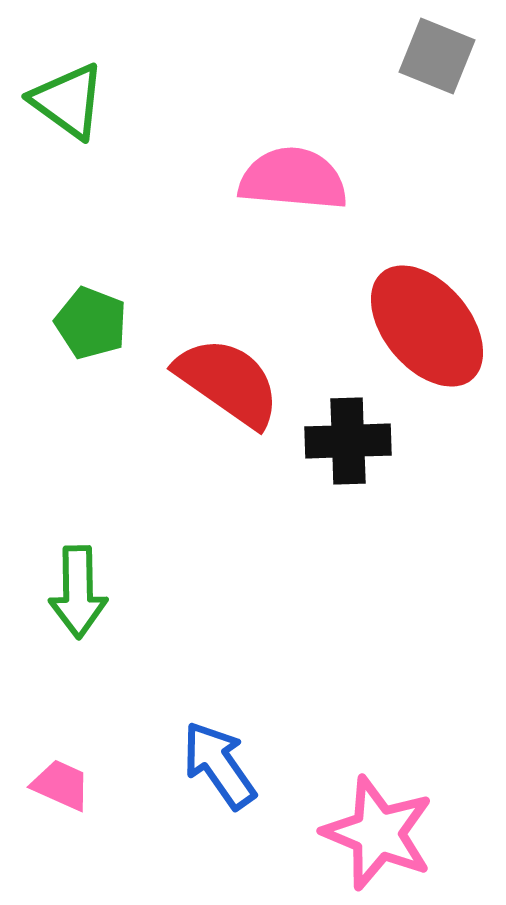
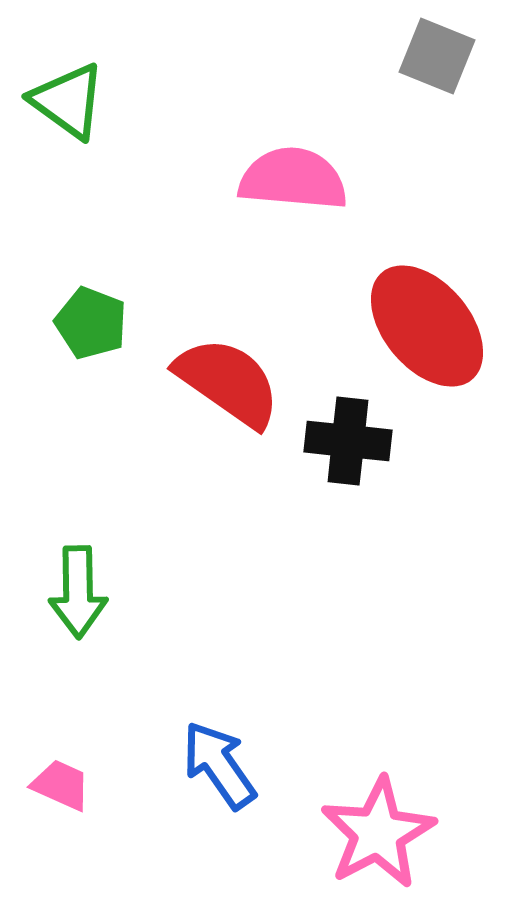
black cross: rotated 8 degrees clockwise
pink star: rotated 22 degrees clockwise
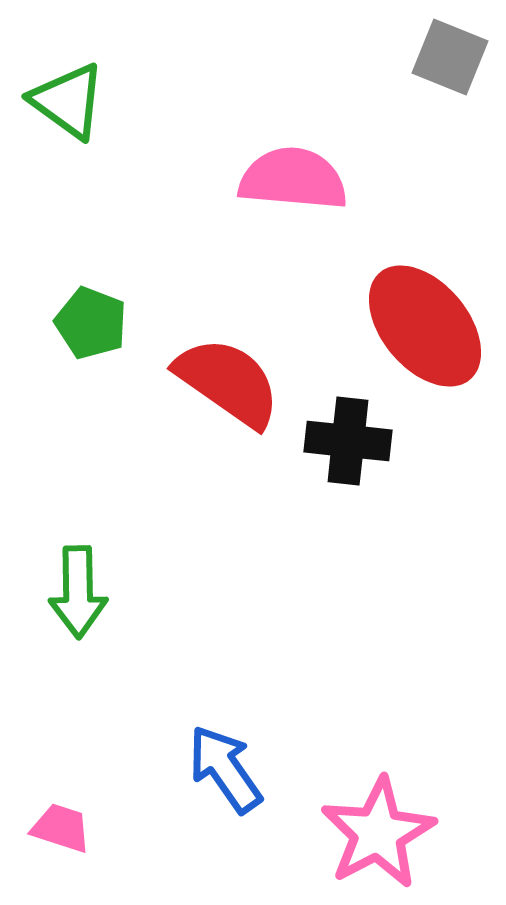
gray square: moved 13 px right, 1 px down
red ellipse: moved 2 px left
blue arrow: moved 6 px right, 4 px down
pink trapezoid: moved 43 px down; rotated 6 degrees counterclockwise
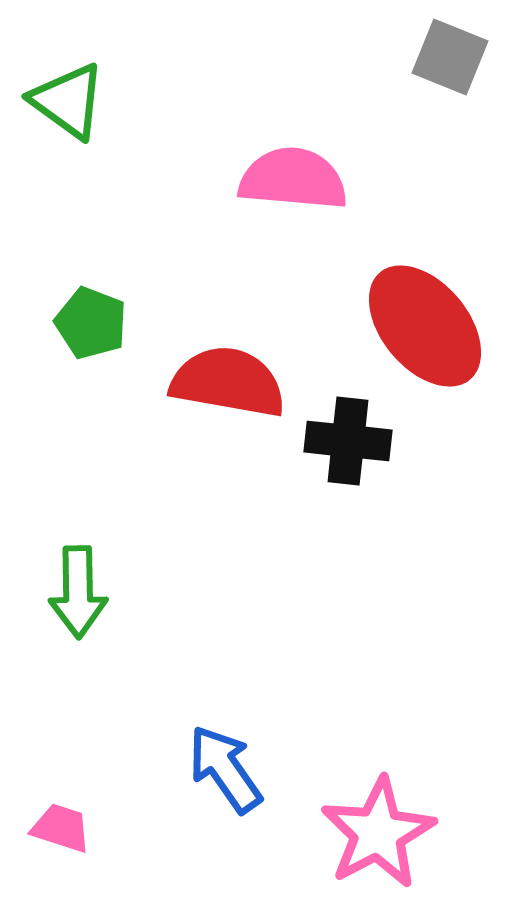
red semicircle: rotated 25 degrees counterclockwise
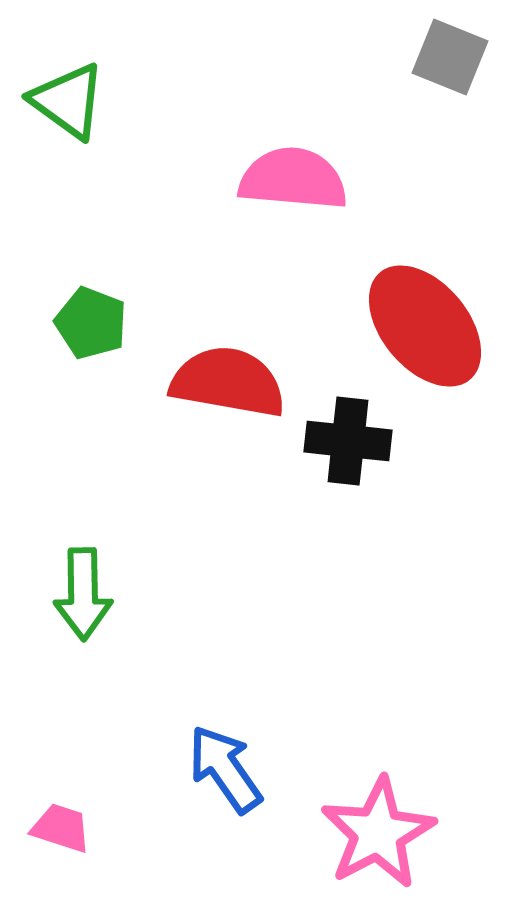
green arrow: moved 5 px right, 2 px down
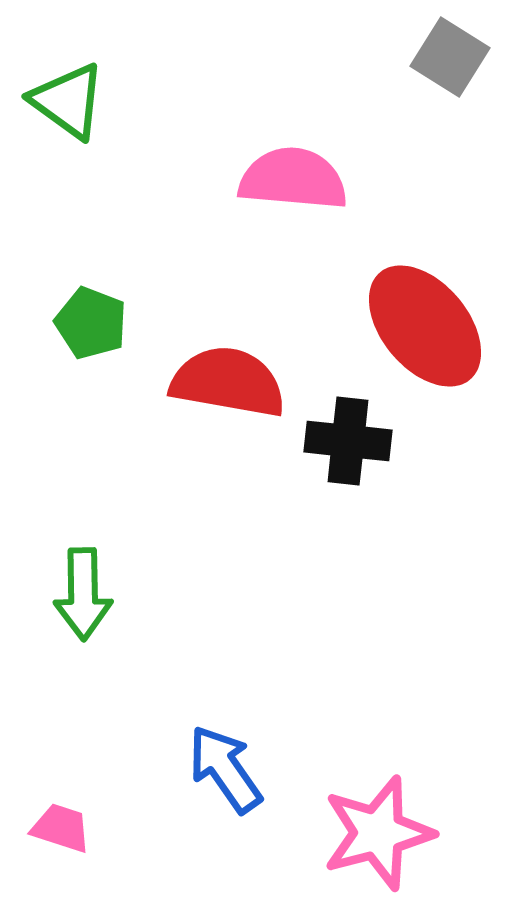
gray square: rotated 10 degrees clockwise
pink star: rotated 13 degrees clockwise
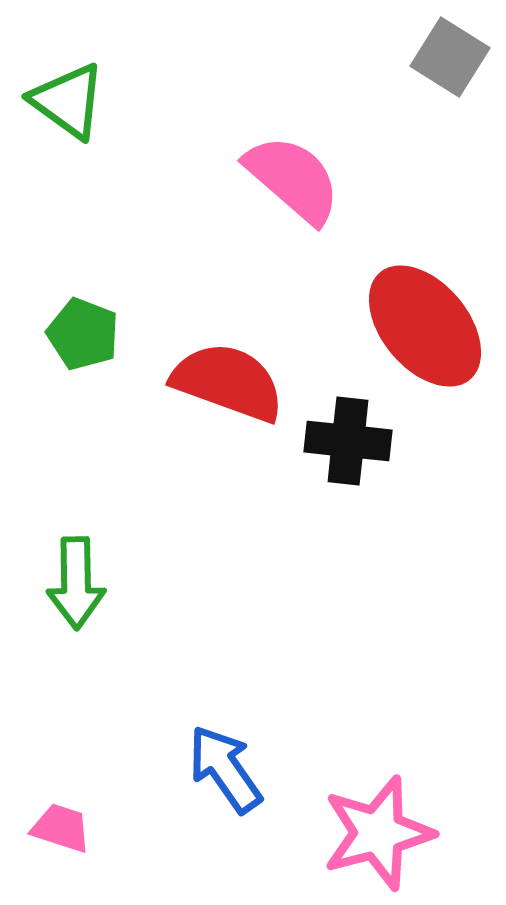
pink semicircle: rotated 36 degrees clockwise
green pentagon: moved 8 px left, 11 px down
red semicircle: rotated 10 degrees clockwise
green arrow: moved 7 px left, 11 px up
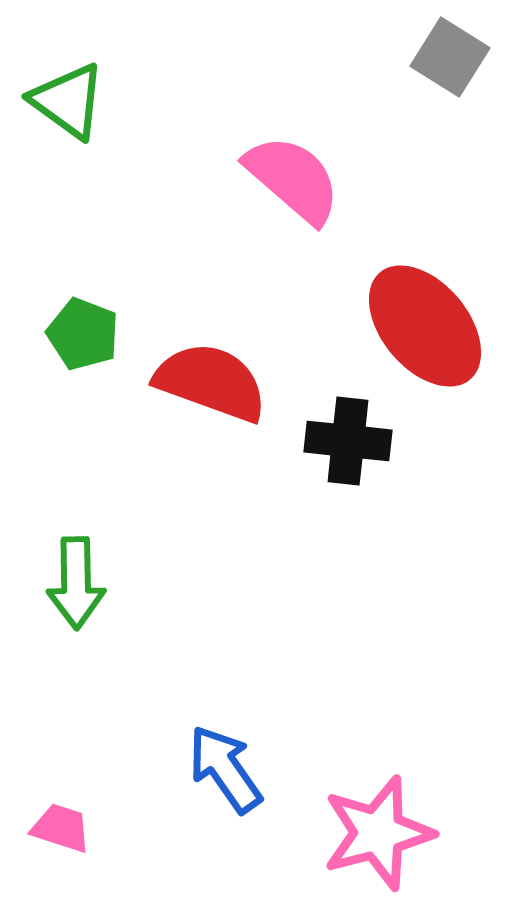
red semicircle: moved 17 px left
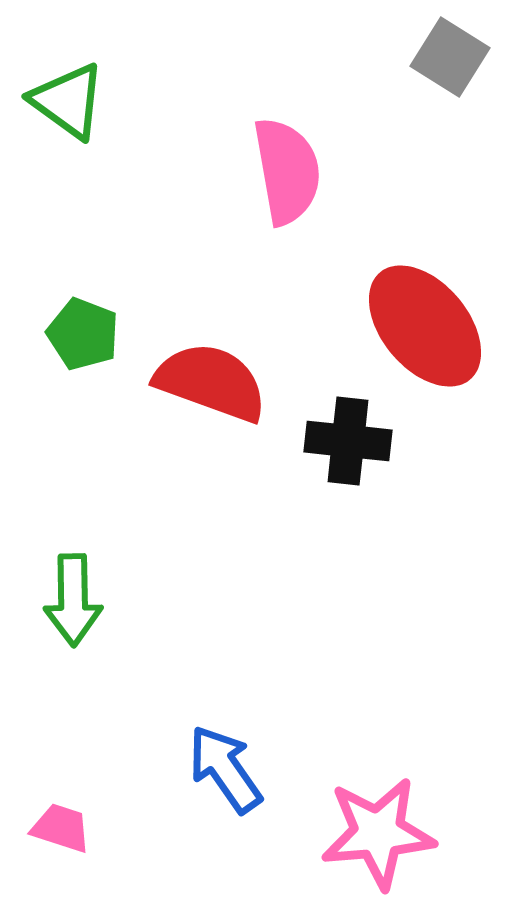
pink semicircle: moved 6 px left, 8 px up; rotated 39 degrees clockwise
green arrow: moved 3 px left, 17 px down
pink star: rotated 10 degrees clockwise
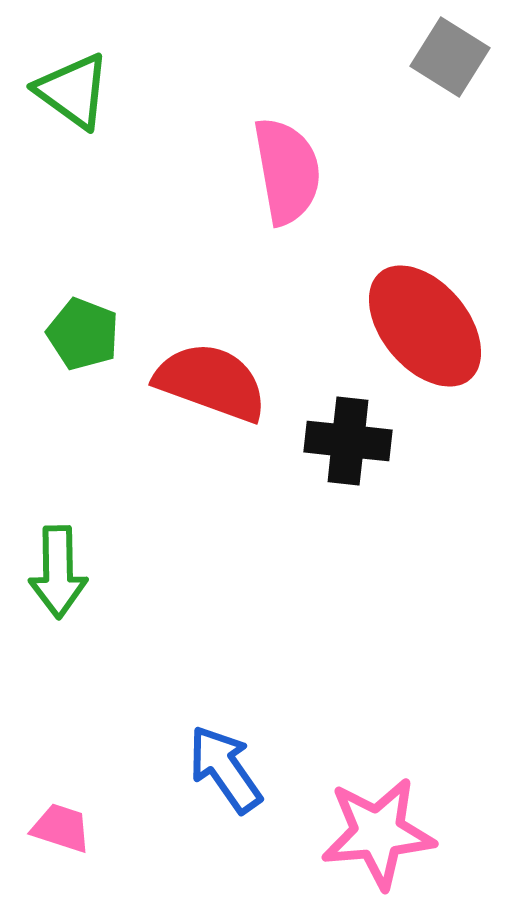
green triangle: moved 5 px right, 10 px up
green arrow: moved 15 px left, 28 px up
